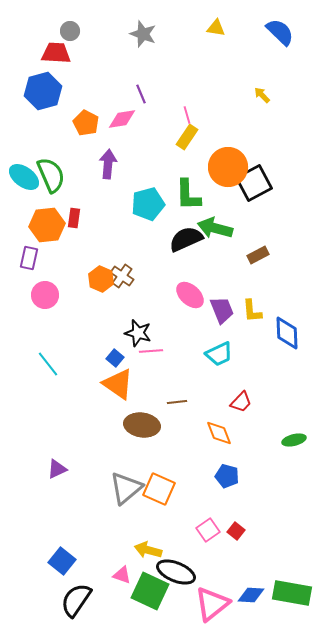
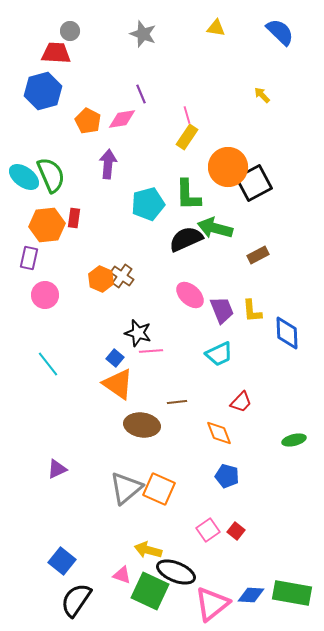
orange pentagon at (86, 123): moved 2 px right, 2 px up
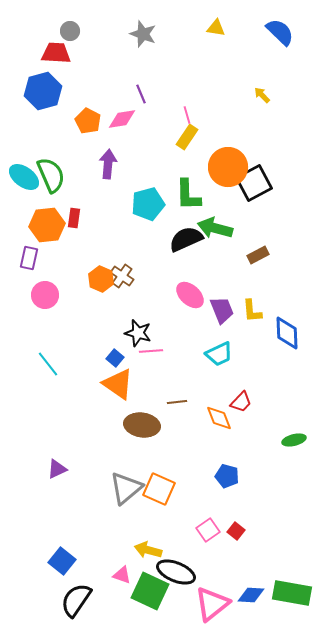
orange diamond at (219, 433): moved 15 px up
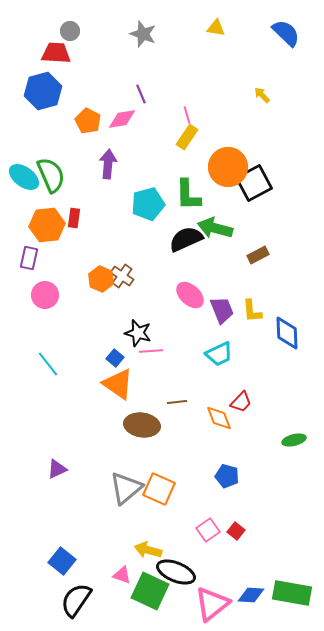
blue semicircle at (280, 32): moved 6 px right, 1 px down
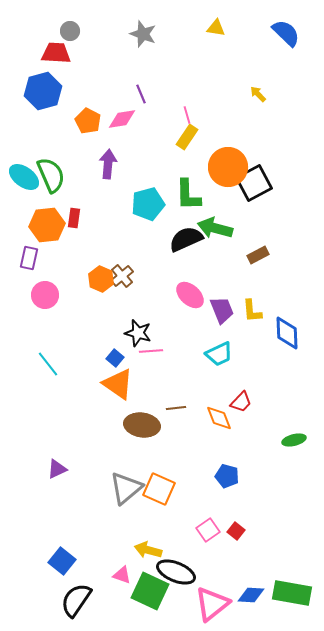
yellow arrow at (262, 95): moved 4 px left, 1 px up
brown cross at (122, 276): rotated 15 degrees clockwise
brown line at (177, 402): moved 1 px left, 6 px down
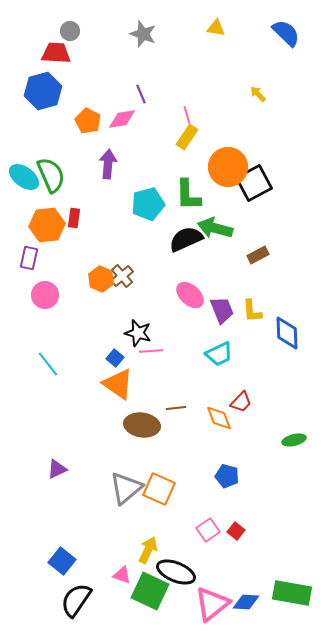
yellow arrow at (148, 550): rotated 100 degrees clockwise
blue diamond at (251, 595): moved 5 px left, 7 px down
